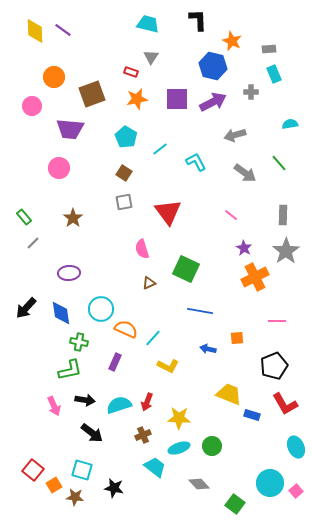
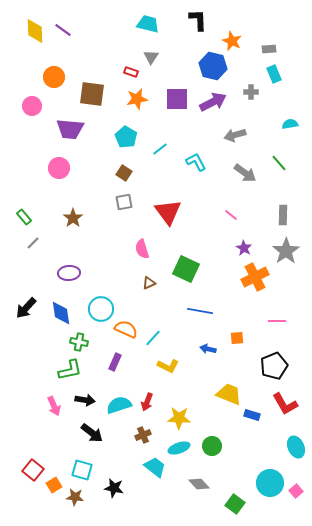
brown square at (92, 94): rotated 28 degrees clockwise
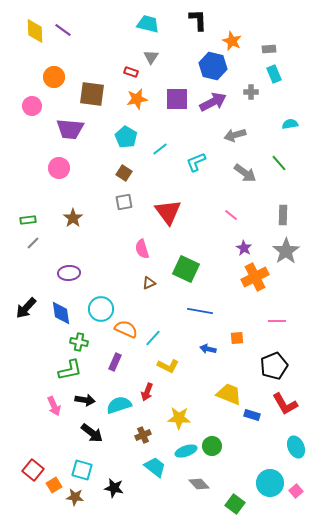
cyan L-shape at (196, 162): rotated 85 degrees counterclockwise
green rectangle at (24, 217): moved 4 px right, 3 px down; rotated 56 degrees counterclockwise
red arrow at (147, 402): moved 10 px up
cyan ellipse at (179, 448): moved 7 px right, 3 px down
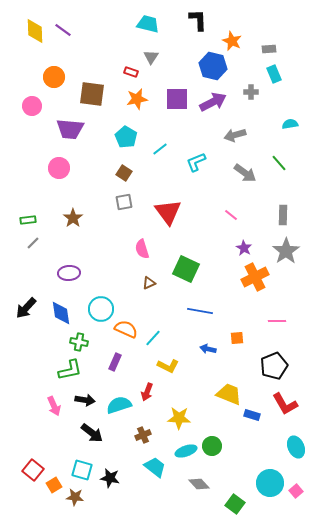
black star at (114, 488): moved 4 px left, 10 px up
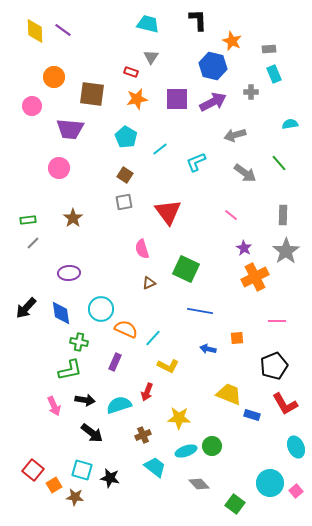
brown square at (124, 173): moved 1 px right, 2 px down
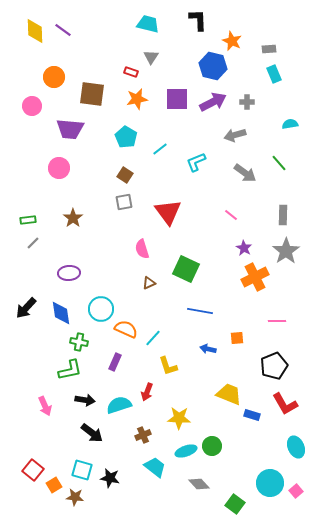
gray cross at (251, 92): moved 4 px left, 10 px down
yellow L-shape at (168, 366): rotated 45 degrees clockwise
pink arrow at (54, 406): moved 9 px left
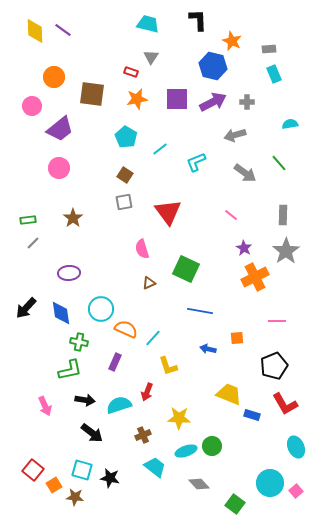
purple trapezoid at (70, 129): moved 10 px left; rotated 44 degrees counterclockwise
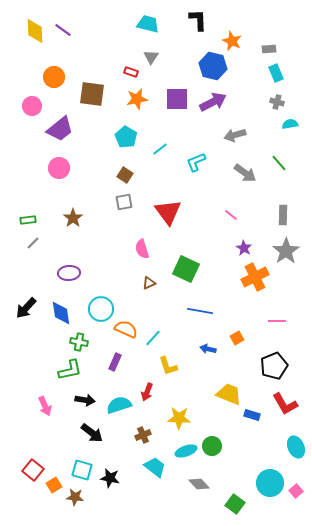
cyan rectangle at (274, 74): moved 2 px right, 1 px up
gray cross at (247, 102): moved 30 px right; rotated 16 degrees clockwise
orange square at (237, 338): rotated 24 degrees counterclockwise
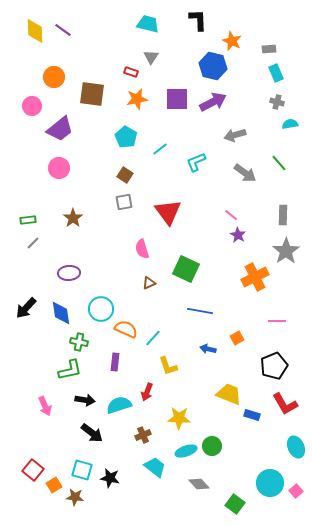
purple star at (244, 248): moved 6 px left, 13 px up
purple rectangle at (115, 362): rotated 18 degrees counterclockwise
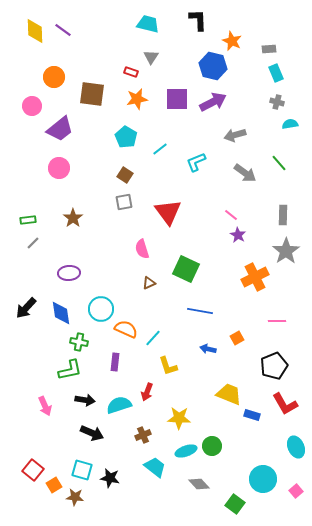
black arrow at (92, 433): rotated 15 degrees counterclockwise
cyan circle at (270, 483): moved 7 px left, 4 px up
